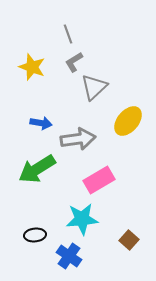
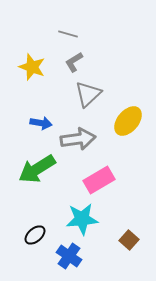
gray line: rotated 54 degrees counterclockwise
gray triangle: moved 6 px left, 7 px down
black ellipse: rotated 35 degrees counterclockwise
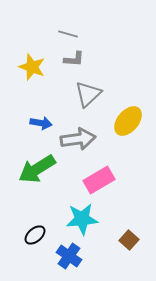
gray L-shape: moved 3 px up; rotated 145 degrees counterclockwise
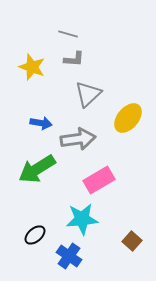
yellow ellipse: moved 3 px up
brown square: moved 3 px right, 1 px down
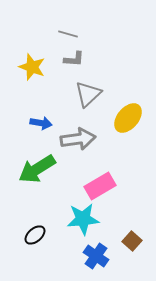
pink rectangle: moved 1 px right, 6 px down
cyan star: moved 1 px right
blue cross: moved 27 px right
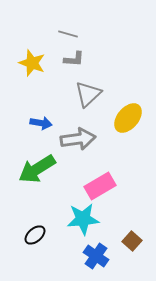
yellow star: moved 4 px up
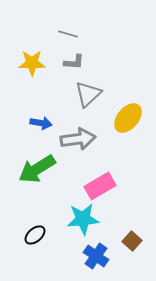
gray L-shape: moved 3 px down
yellow star: rotated 20 degrees counterclockwise
